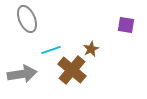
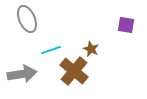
brown star: rotated 21 degrees counterclockwise
brown cross: moved 2 px right, 1 px down
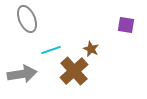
brown cross: rotated 8 degrees clockwise
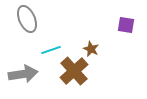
gray arrow: moved 1 px right
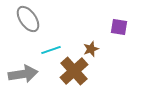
gray ellipse: moved 1 px right; rotated 12 degrees counterclockwise
purple square: moved 7 px left, 2 px down
brown star: rotated 28 degrees clockwise
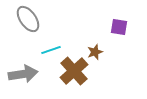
brown star: moved 4 px right, 3 px down
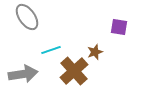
gray ellipse: moved 1 px left, 2 px up
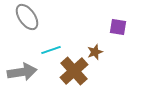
purple square: moved 1 px left
gray arrow: moved 1 px left, 2 px up
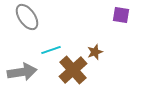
purple square: moved 3 px right, 12 px up
brown cross: moved 1 px left, 1 px up
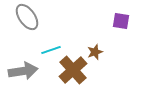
purple square: moved 6 px down
gray arrow: moved 1 px right, 1 px up
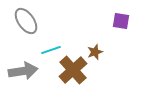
gray ellipse: moved 1 px left, 4 px down
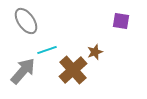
cyan line: moved 4 px left
gray arrow: rotated 40 degrees counterclockwise
